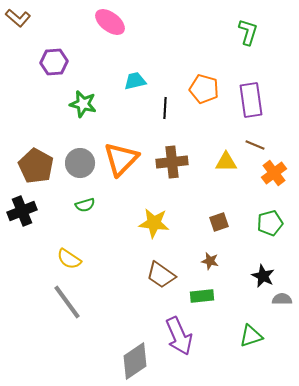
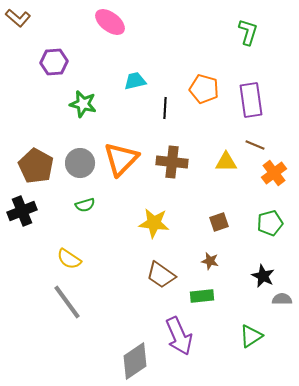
brown cross: rotated 12 degrees clockwise
green triangle: rotated 15 degrees counterclockwise
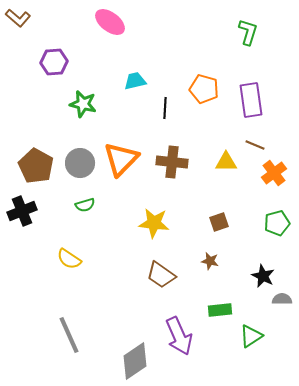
green pentagon: moved 7 px right
green rectangle: moved 18 px right, 14 px down
gray line: moved 2 px right, 33 px down; rotated 12 degrees clockwise
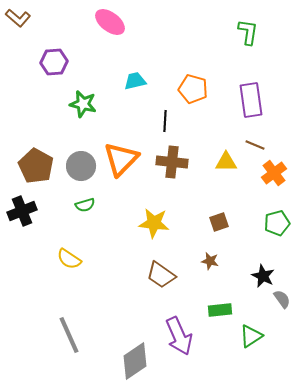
green L-shape: rotated 8 degrees counterclockwise
orange pentagon: moved 11 px left
black line: moved 13 px down
gray circle: moved 1 px right, 3 px down
gray semicircle: rotated 54 degrees clockwise
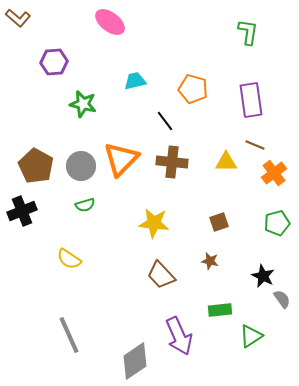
black line: rotated 40 degrees counterclockwise
brown trapezoid: rotated 12 degrees clockwise
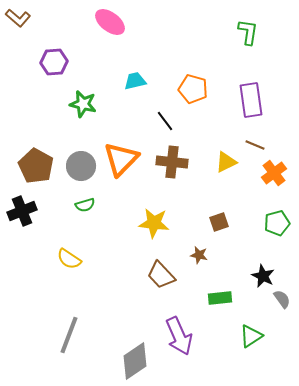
yellow triangle: rotated 25 degrees counterclockwise
brown star: moved 11 px left, 6 px up
green rectangle: moved 12 px up
gray line: rotated 45 degrees clockwise
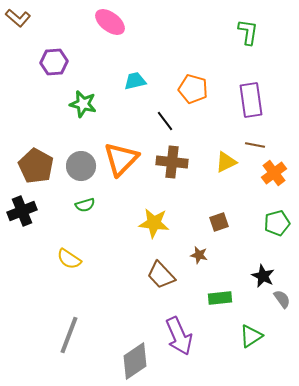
brown line: rotated 12 degrees counterclockwise
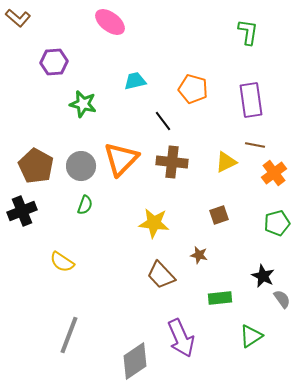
black line: moved 2 px left
green semicircle: rotated 54 degrees counterclockwise
brown square: moved 7 px up
yellow semicircle: moved 7 px left, 3 px down
purple arrow: moved 2 px right, 2 px down
